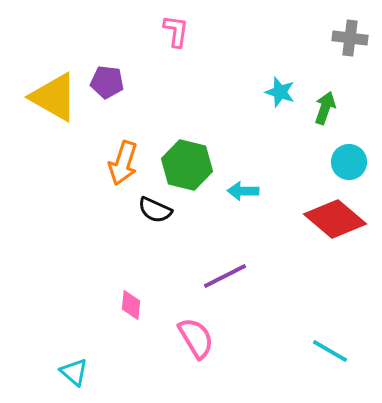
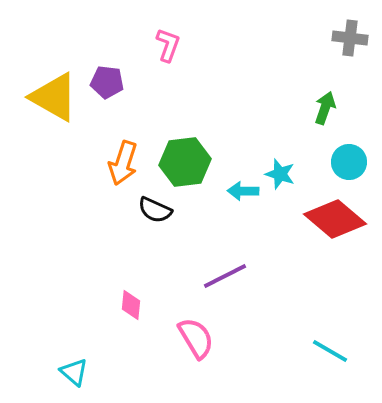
pink L-shape: moved 8 px left, 14 px down; rotated 12 degrees clockwise
cyan star: moved 82 px down
green hexagon: moved 2 px left, 3 px up; rotated 21 degrees counterclockwise
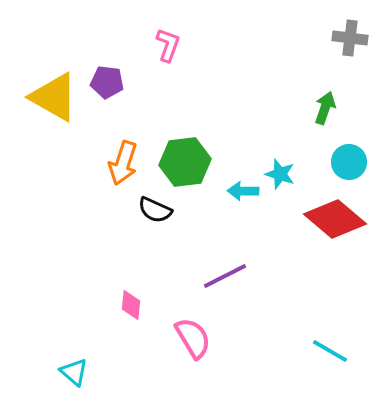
pink semicircle: moved 3 px left
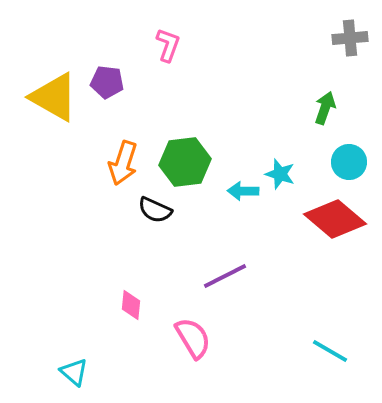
gray cross: rotated 12 degrees counterclockwise
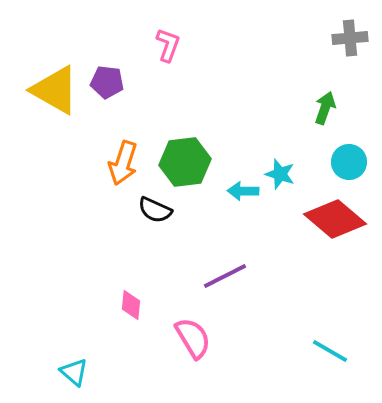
yellow triangle: moved 1 px right, 7 px up
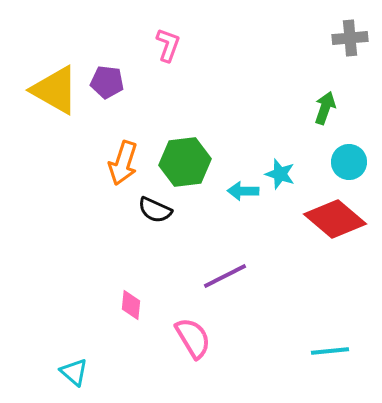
cyan line: rotated 36 degrees counterclockwise
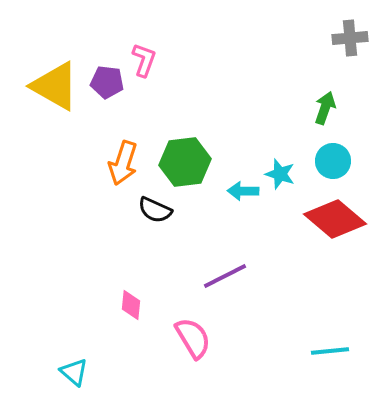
pink L-shape: moved 24 px left, 15 px down
yellow triangle: moved 4 px up
cyan circle: moved 16 px left, 1 px up
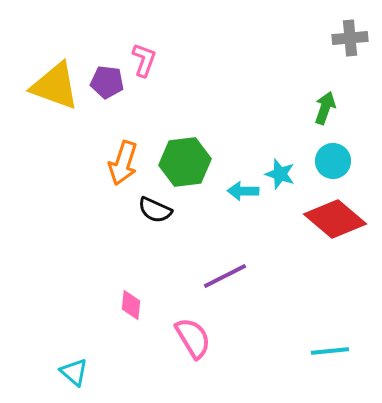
yellow triangle: rotated 10 degrees counterclockwise
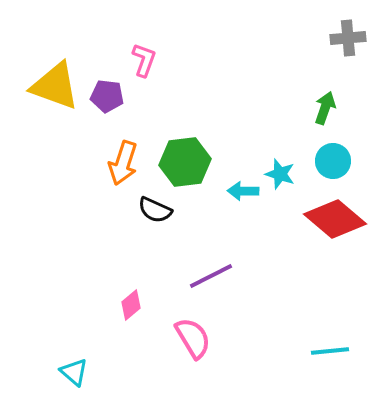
gray cross: moved 2 px left
purple pentagon: moved 14 px down
purple line: moved 14 px left
pink diamond: rotated 44 degrees clockwise
